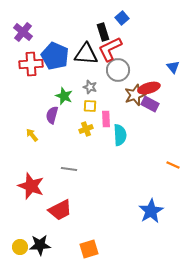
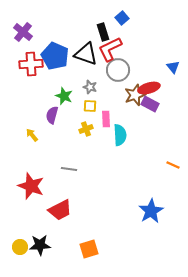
black triangle: rotated 15 degrees clockwise
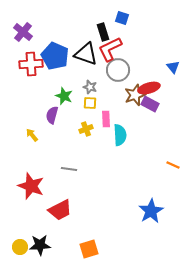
blue square: rotated 32 degrees counterclockwise
yellow square: moved 3 px up
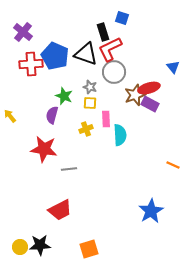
gray circle: moved 4 px left, 2 px down
yellow arrow: moved 22 px left, 19 px up
gray line: rotated 14 degrees counterclockwise
red star: moved 13 px right, 37 px up; rotated 12 degrees counterclockwise
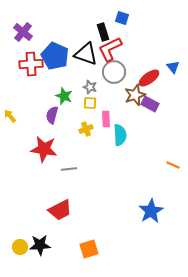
red ellipse: moved 10 px up; rotated 20 degrees counterclockwise
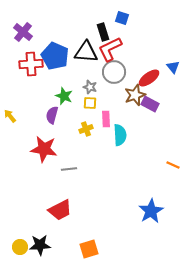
black triangle: moved 2 px up; rotated 15 degrees counterclockwise
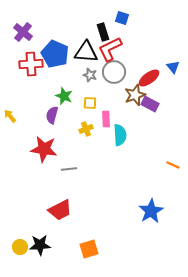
blue pentagon: moved 2 px up
gray star: moved 12 px up
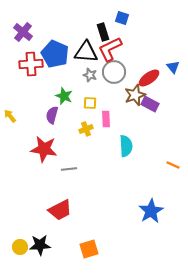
cyan semicircle: moved 6 px right, 11 px down
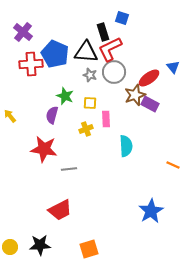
green star: moved 1 px right
yellow circle: moved 10 px left
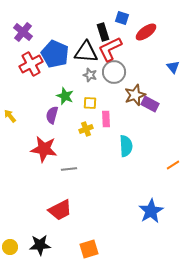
red cross: rotated 25 degrees counterclockwise
red ellipse: moved 3 px left, 46 px up
orange line: rotated 56 degrees counterclockwise
